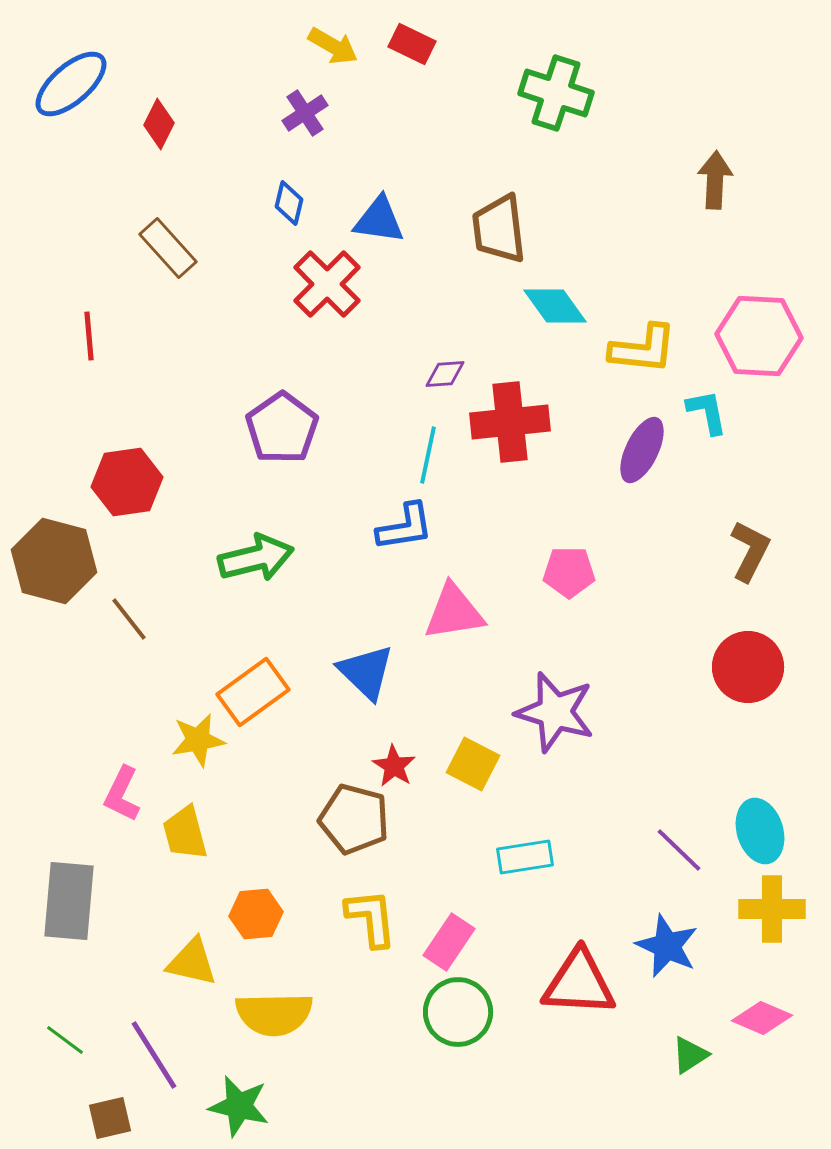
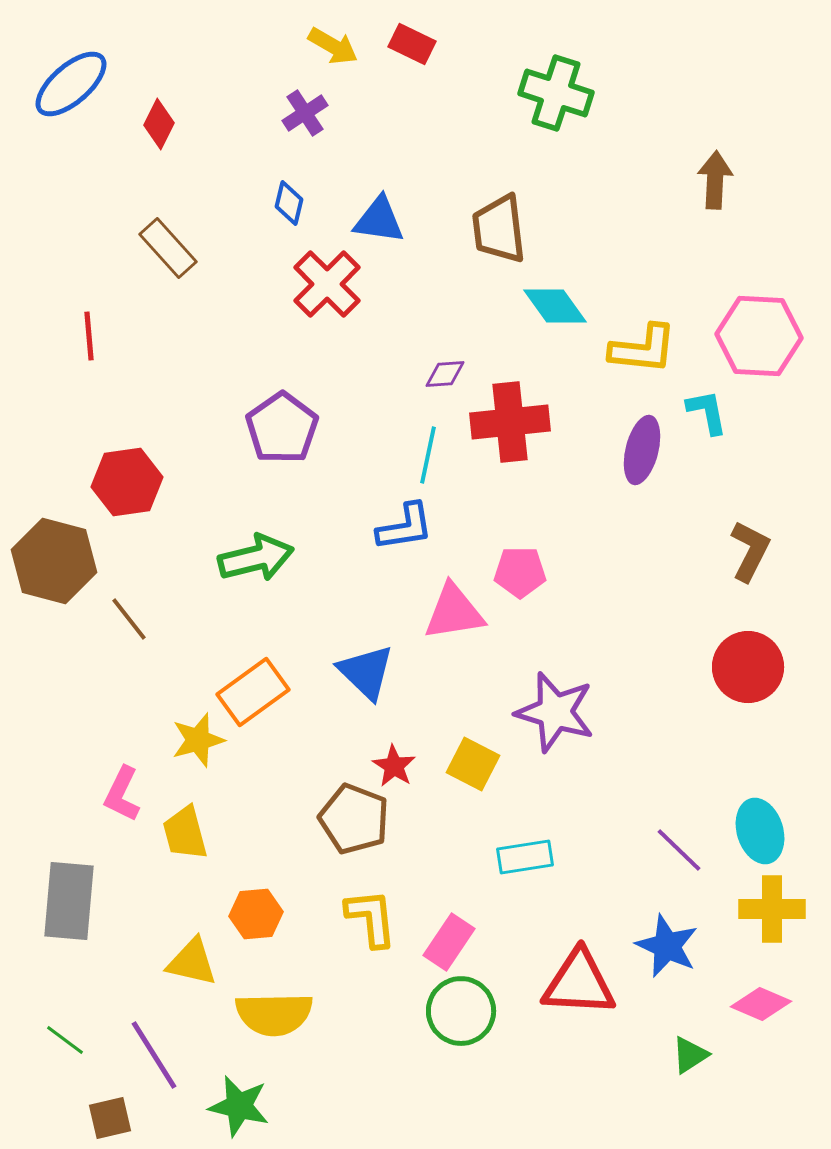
purple ellipse at (642, 450): rotated 12 degrees counterclockwise
pink pentagon at (569, 572): moved 49 px left
yellow star at (198, 740): rotated 6 degrees counterclockwise
brown pentagon at (354, 819): rotated 6 degrees clockwise
green circle at (458, 1012): moved 3 px right, 1 px up
pink diamond at (762, 1018): moved 1 px left, 14 px up
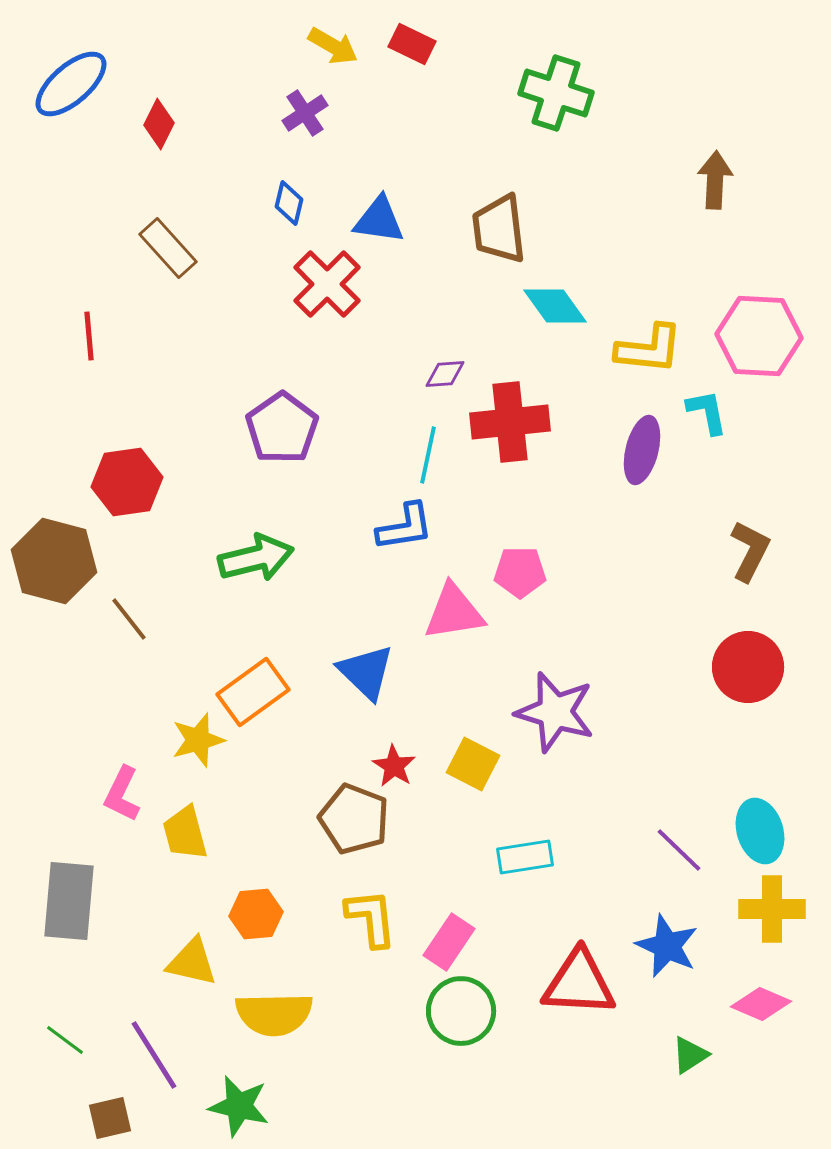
yellow L-shape at (643, 349): moved 6 px right
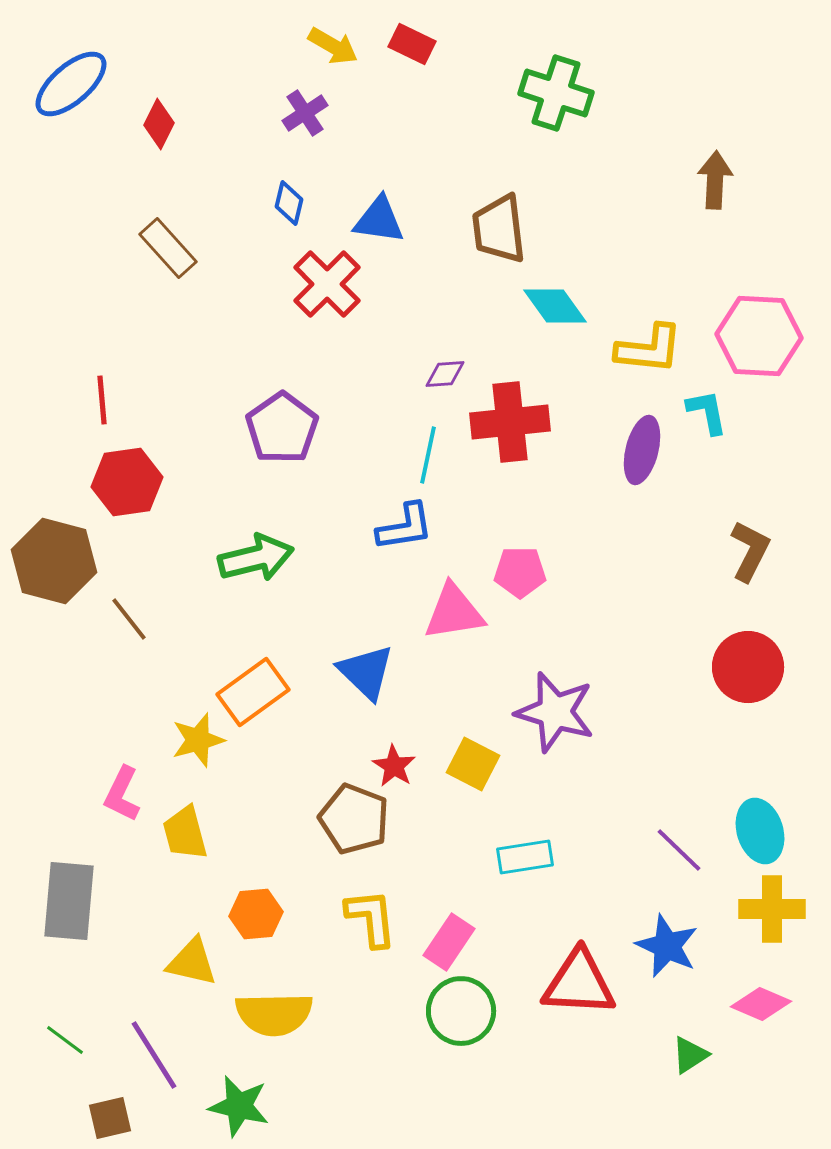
red line at (89, 336): moved 13 px right, 64 px down
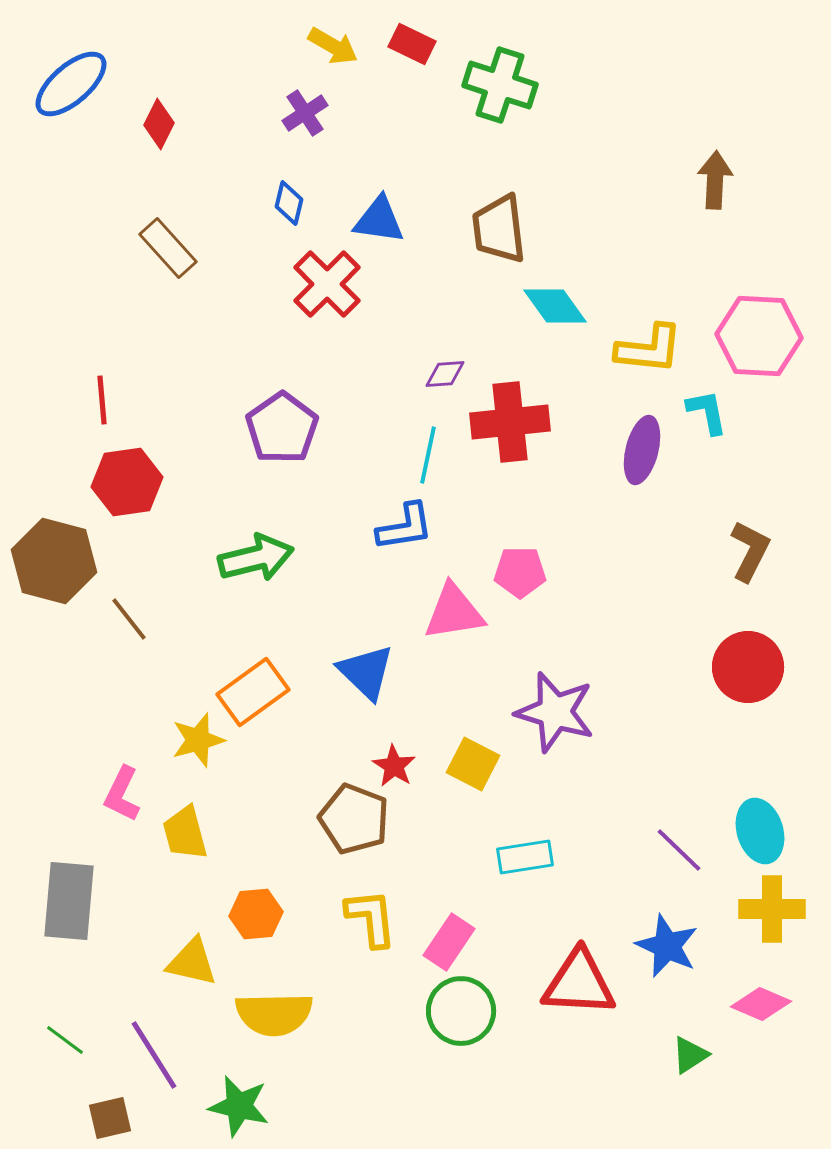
green cross at (556, 93): moved 56 px left, 8 px up
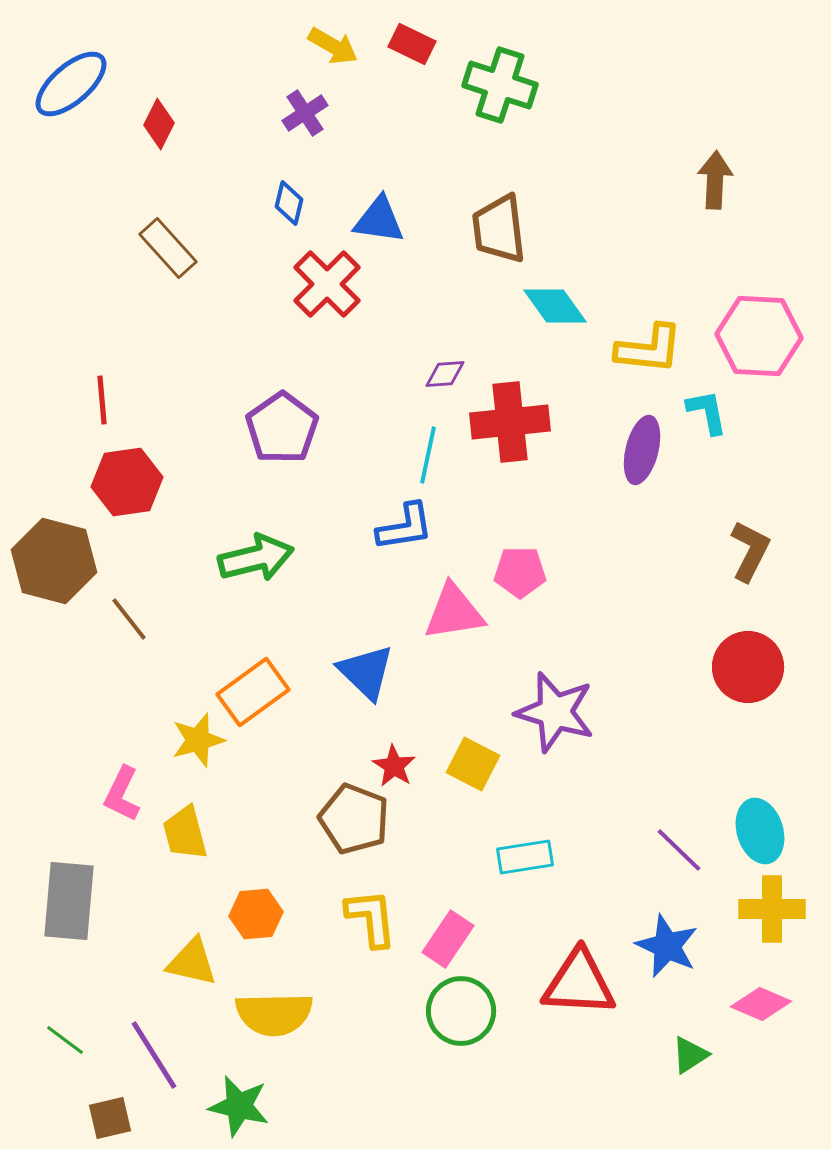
pink rectangle at (449, 942): moved 1 px left, 3 px up
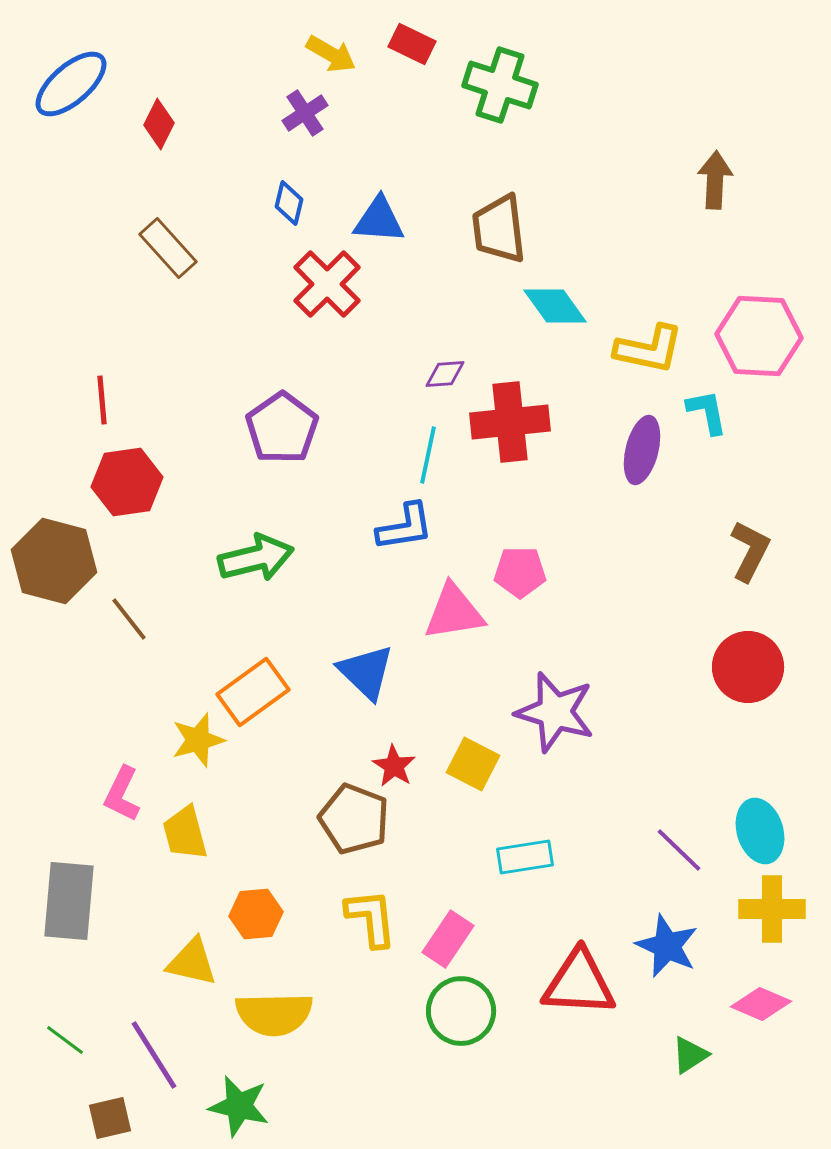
yellow arrow at (333, 46): moved 2 px left, 8 px down
blue triangle at (379, 220): rotated 4 degrees counterclockwise
yellow L-shape at (649, 349): rotated 6 degrees clockwise
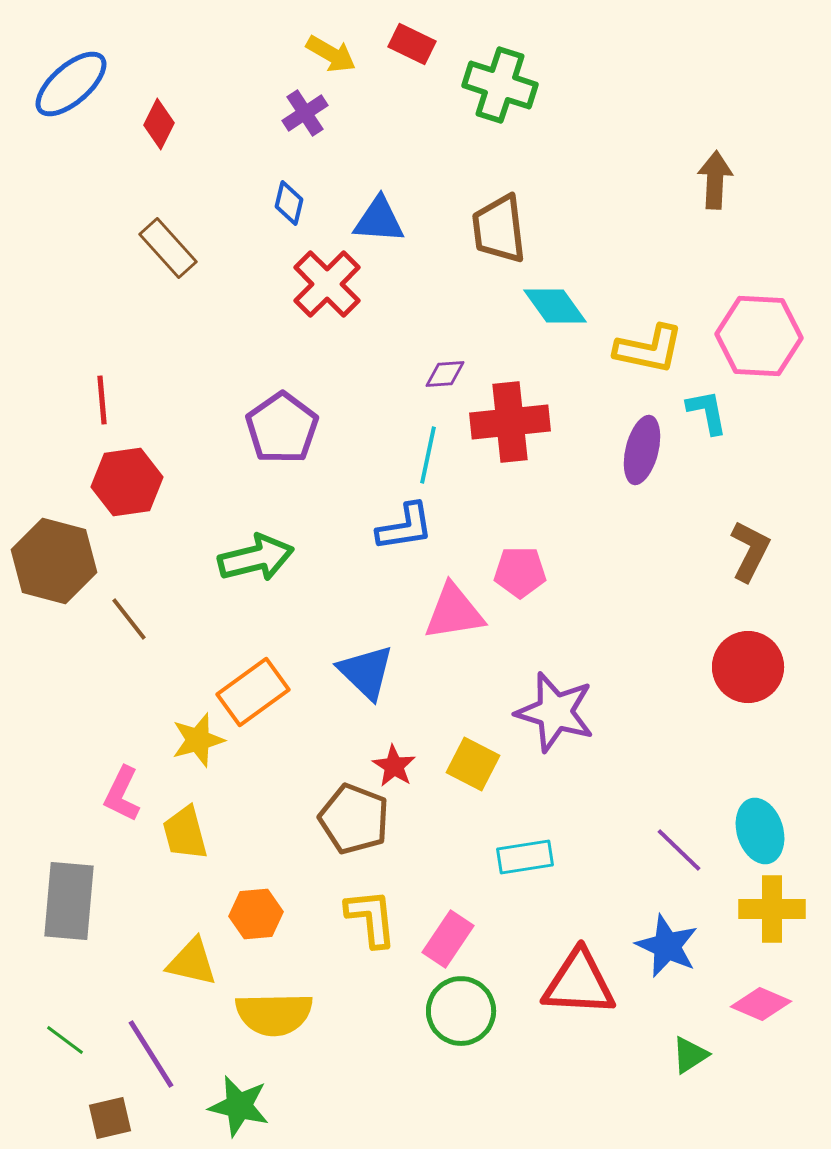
purple line at (154, 1055): moved 3 px left, 1 px up
